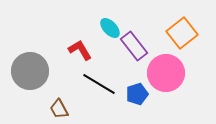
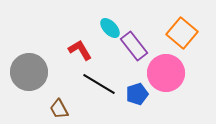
orange square: rotated 12 degrees counterclockwise
gray circle: moved 1 px left, 1 px down
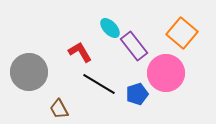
red L-shape: moved 2 px down
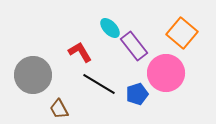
gray circle: moved 4 px right, 3 px down
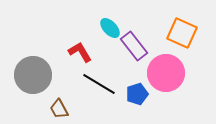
orange square: rotated 16 degrees counterclockwise
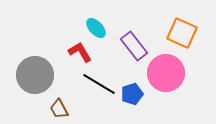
cyan ellipse: moved 14 px left
gray circle: moved 2 px right
blue pentagon: moved 5 px left
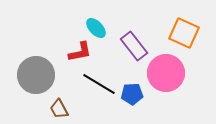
orange square: moved 2 px right
red L-shape: rotated 110 degrees clockwise
gray circle: moved 1 px right
blue pentagon: rotated 15 degrees clockwise
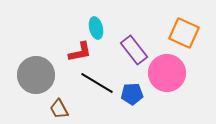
cyan ellipse: rotated 30 degrees clockwise
purple rectangle: moved 4 px down
pink circle: moved 1 px right
black line: moved 2 px left, 1 px up
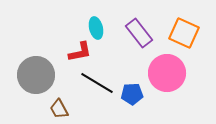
purple rectangle: moved 5 px right, 17 px up
